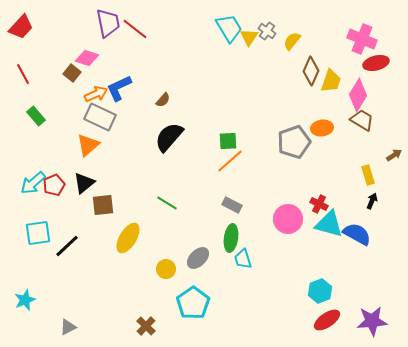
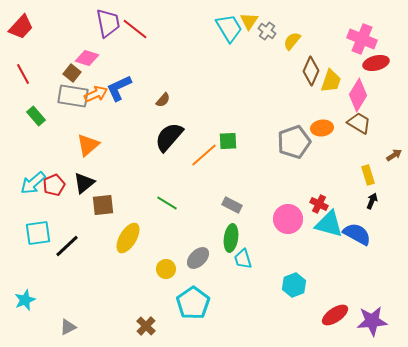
yellow triangle at (249, 37): moved 16 px up
gray rectangle at (100, 117): moved 27 px left, 21 px up; rotated 16 degrees counterclockwise
brown trapezoid at (362, 120): moved 3 px left, 3 px down
orange line at (230, 161): moved 26 px left, 6 px up
cyan hexagon at (320, 291): moved 26 px left, 6 px up
red ellipse at (327, 320): moved 8 px right, 5 px up
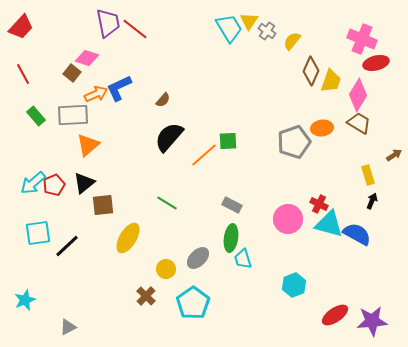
gray rectangle at (73, 96): moved 19 px down; rotated 12 degrees counterclockwise
brown cross at (146, 326): moved 30 px up
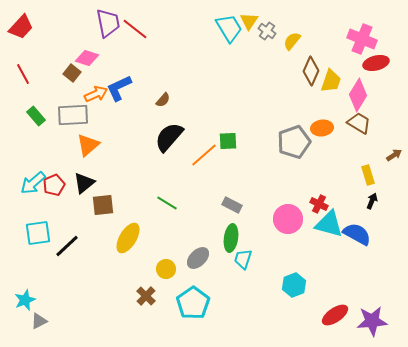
cyan trapezoid at (243, 259): rotated 35 degrees clockwise
gray triangle at (68, 327): moved 29 px left, 6 px up
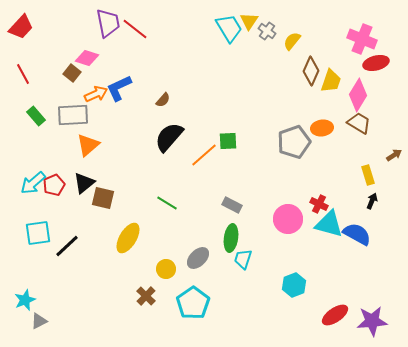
brown square at (103, 205): moved 7 px up; rotated 20 degrees clockwise
